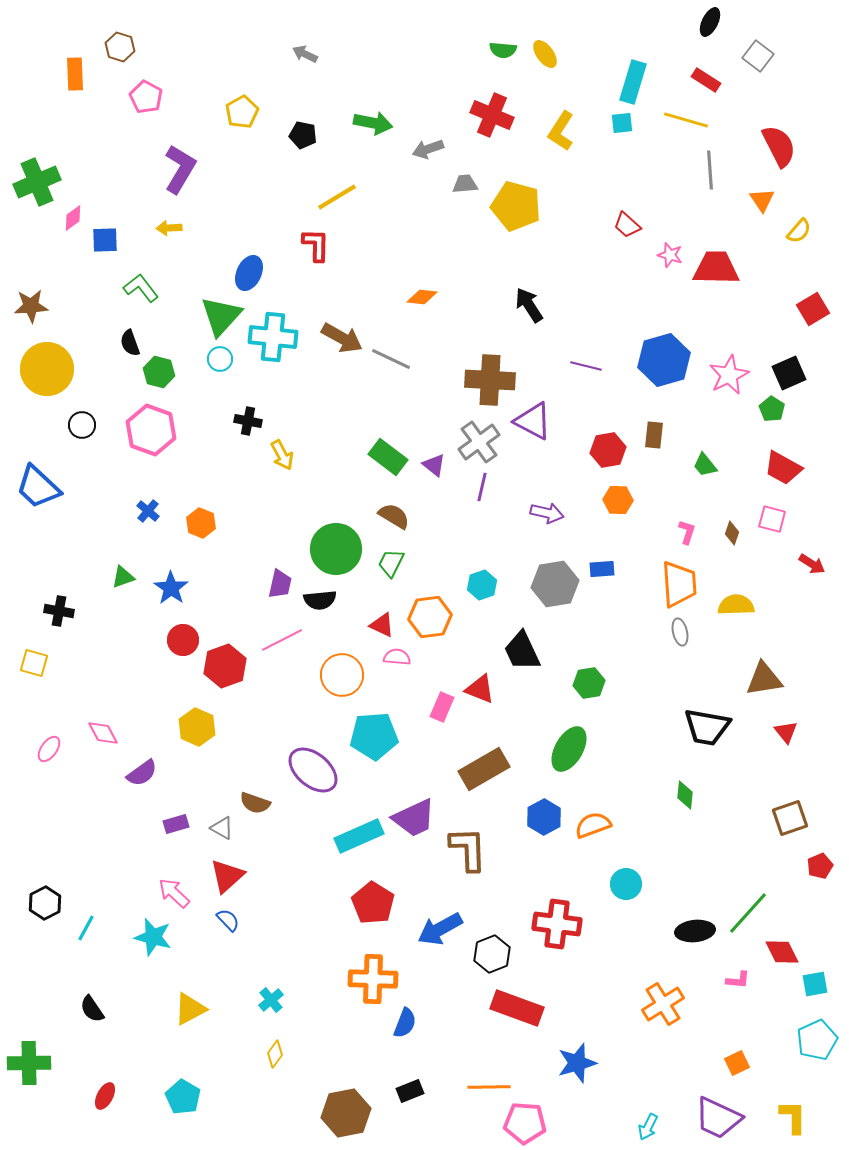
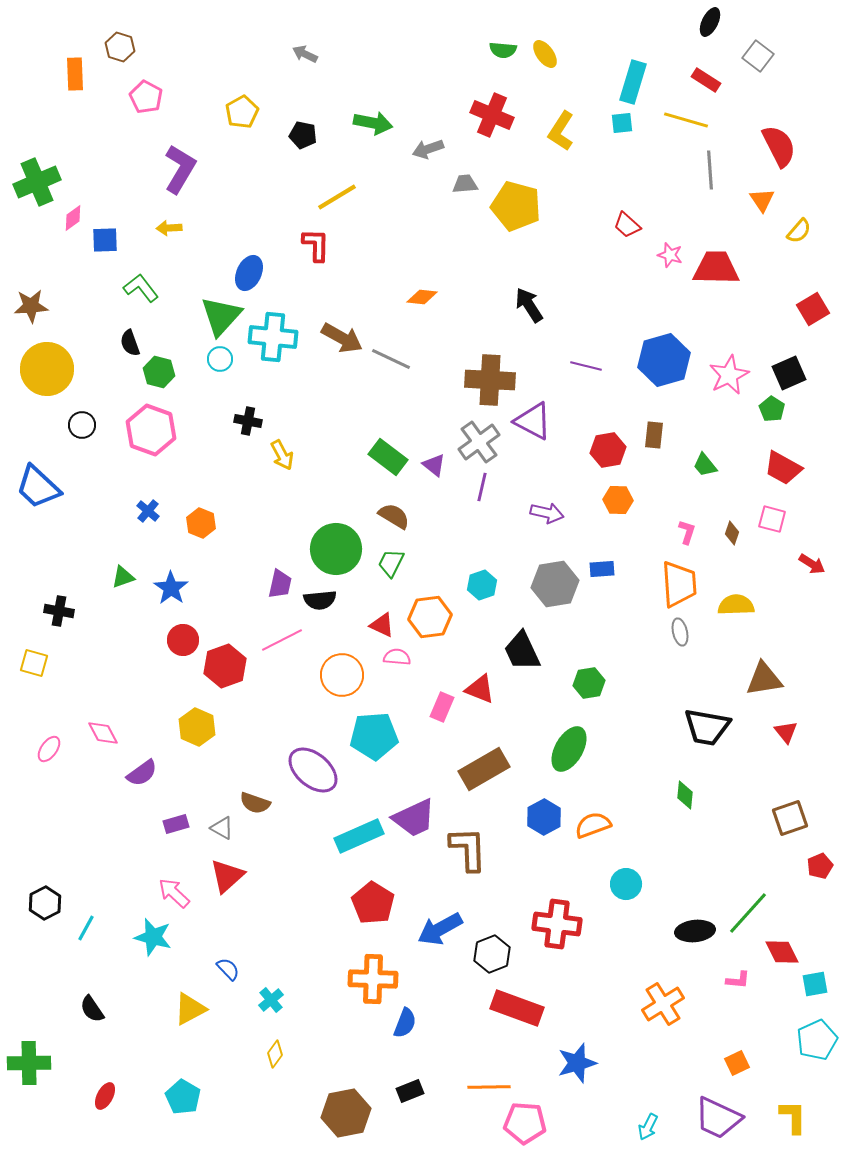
blue semicircle at (228, 920): moved 49 px down
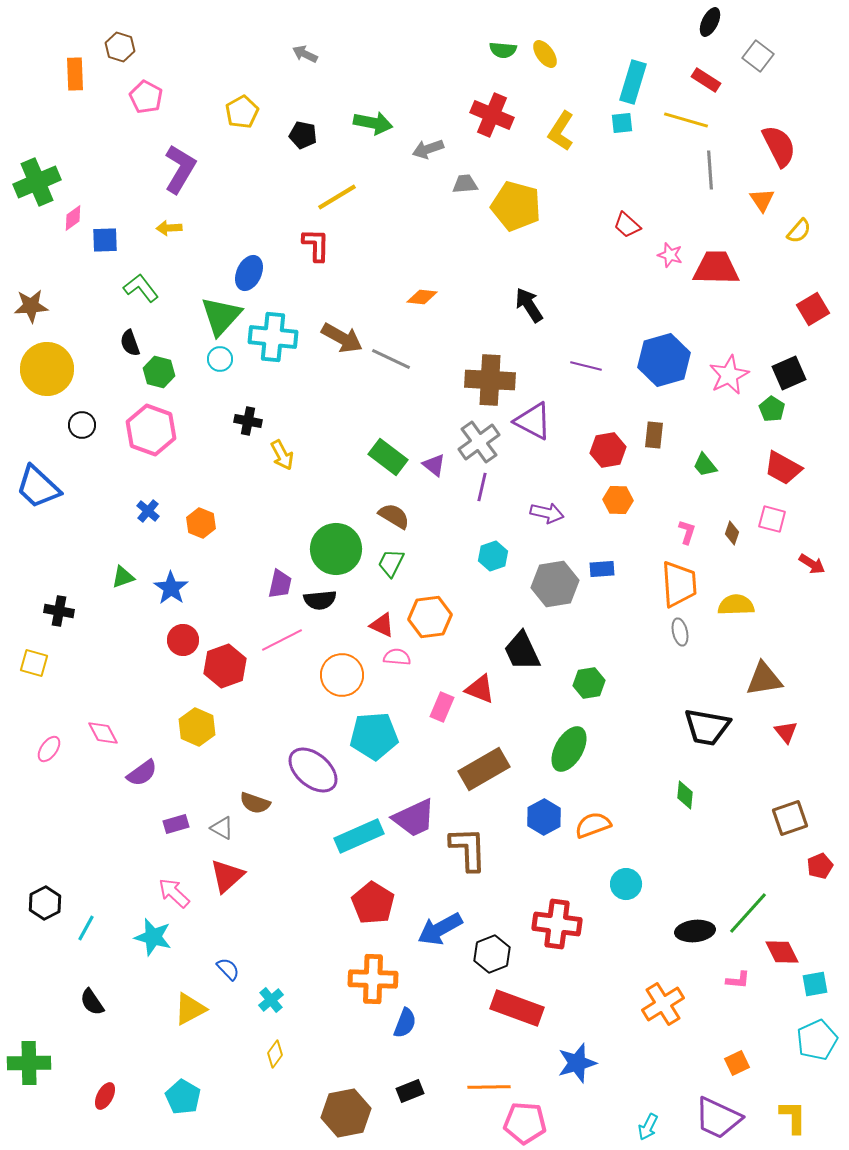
cyan hexagon at (482, 585): moved 11 px right, 29 px up
black semicircle at (92, 1009): moved 7 px up
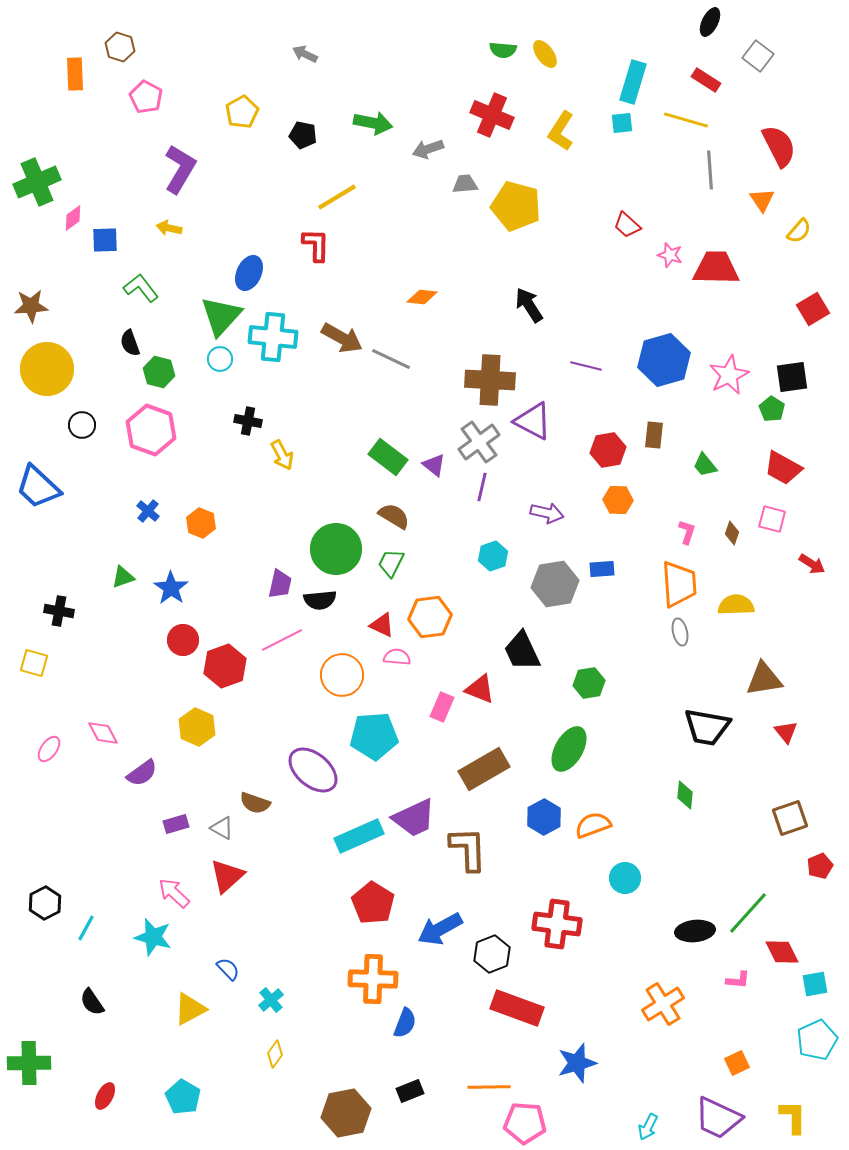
yellow arrow at (169, 228): rotated 15 degrees clockwise
black square at (789, 373): moved 3 px right, 4 px down; rotated 16 degrees clockwise
cyan circle at (626, 884): moved 1 px left, 6 px up
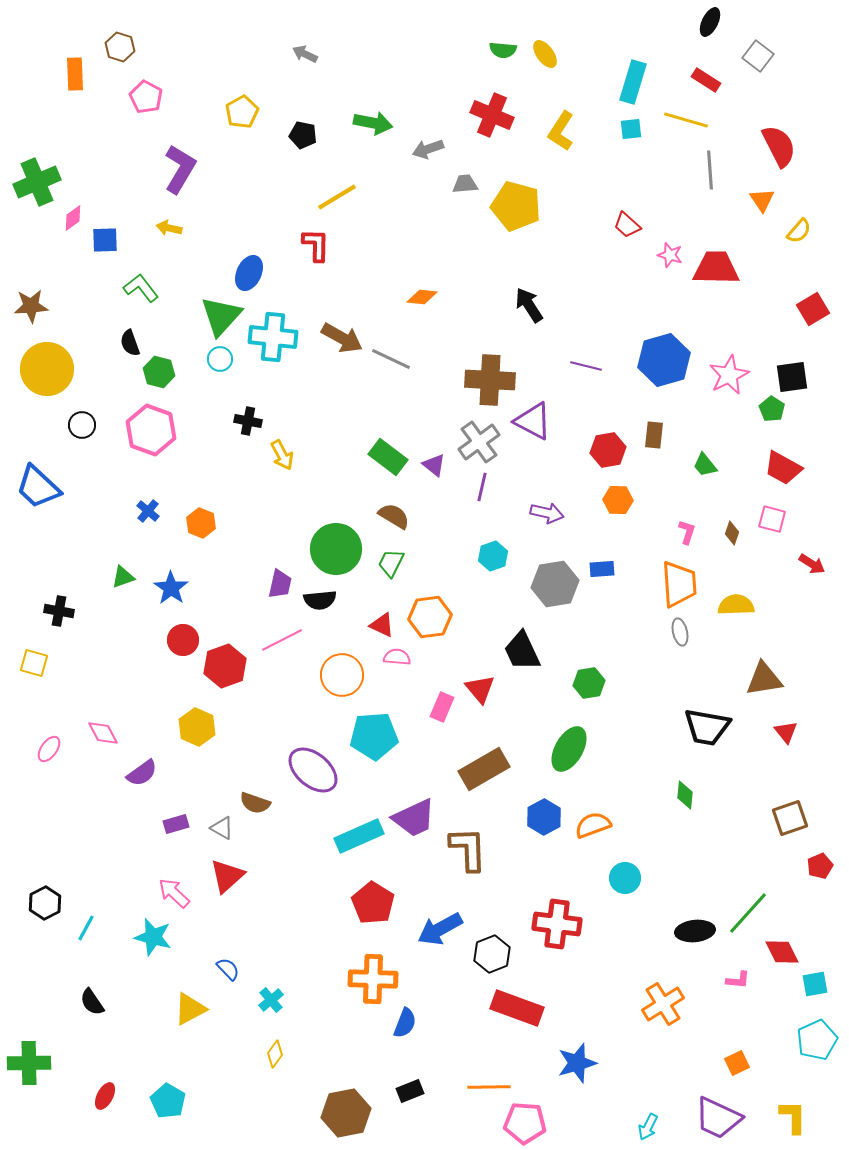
cyan square at (622, 123): moved 9 px right, 6 px down
red triangle at (480, 689): rotated 28 degrees clockwise
cyan pentagon at (183, 1097): moved 15 px left, 4 px down
